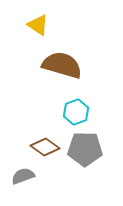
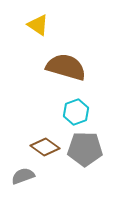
brown semicircle: moved 4 px right, 2 px down
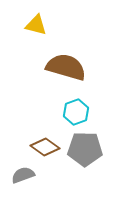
yellow triangle: moved 2 px left; rotated 20 degrees counterclockwise
gray semicircle: moved 1 px up
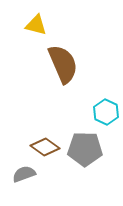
brown semicircle: moved 3 px left, 3 px up; rotated 51 degrees clockwise
cyan hexagon: moved 30 px right; rotated 15 degrees counterclockwise
gray semicircle: moved 1 px right, 1 px up
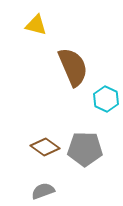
brown semicircle: moved 10 px right, 3 px down
cyan hexagon: moved 13 px up
gray semicircle: moved 19 px right, 17 px down
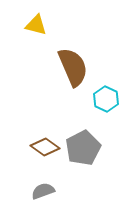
gray pentagon: moved 2 px left, 1 px up; rotated 28 degrees counterclockwise
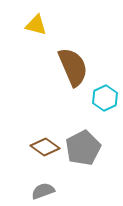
cyan hexagon: moved 1 px left, 1 px up; rotated 10 degrees clockwise
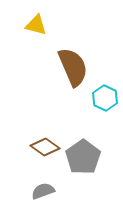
cyan hexagon: rotated 10 degrees counterclockwise
gray pentagon: moved 9 px down; rotated 8 degrees counterclockwise
